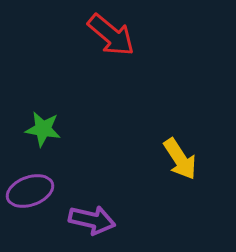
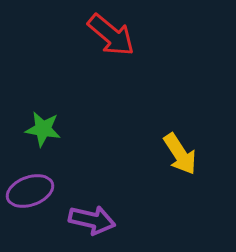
yellow arrow: moved 5 px up
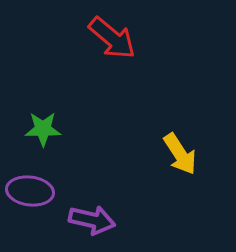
red arrow: moved 1 px right, 3 px down
green star: rotated 9 degrees counterclockwise
purple ellipse: rotated 27 degrees clockwise
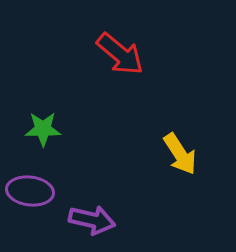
red arrow: moved 8 px right, 16 px down
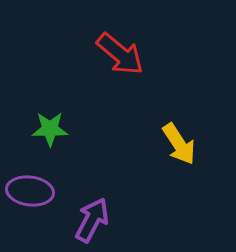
green star: moved 7 px right
yellow arrow: moved 1 px left, 10 px up
purple arrow: rotated 75 degrees counterclockwise
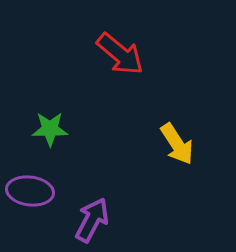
yellow arrow: moved 2 px left
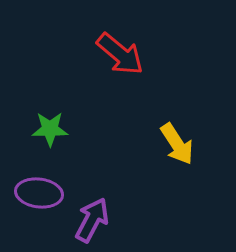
purple ellipse: moved 9 px right, 2 px down
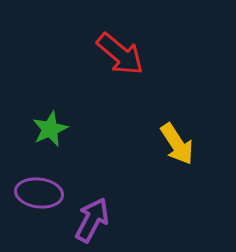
green star: rotated 24 degrees counterclockwise
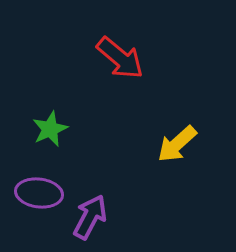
red arrow: moved 4 px down
yellow arrow: rotated 81 degrees clockwise
purple arrow: moved 2 px left, 3 px up
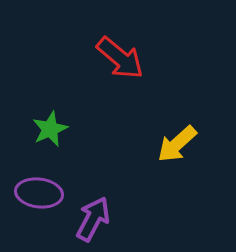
purple arrow: moved 3 px right, 2 px down
